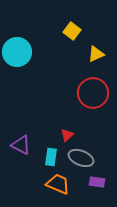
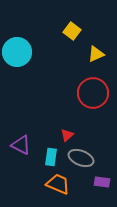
purple rectangle: moved 5 px right
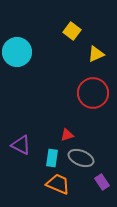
red triangle: rotated 24 degrees clockwise
cyan rectangle: moved 1 px right, 1 px down
purple rectangle: rotated 49 degrees clockwise
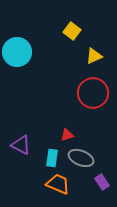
yellow triangle: moved 2 px left, 2 px down
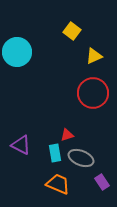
cyan rectangle: moved 3 px right, 5 px up; rotated 18 degrees counterclockwise
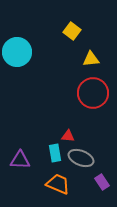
yellow triangle: moved 3 px left, 3 px down; rotated 18 degrees clockwise
red triangle: moved 1 px right, 1 px down; rotated 24 degrees clockwise
purple triangle: moved 1 px left, 15 px down; rotated 25 degrees counterclockwise
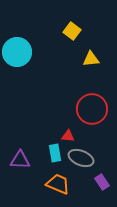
red circle: moved 1 px left, 16 px down
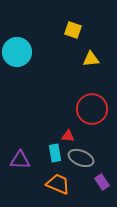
yellow square: moved 1 px right, 1 px up; rotated 18 degrees counterclockwise
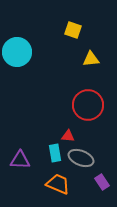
red circle: moved 4 px left, 4 px up
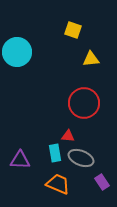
red circle: moved 4 px left, 2 px up
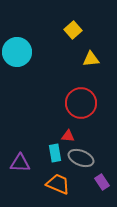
yellow square: rotated 30 degrees clockwise
red circle: moved 3 px left
purple triangle: moved 3 px down
